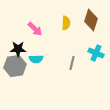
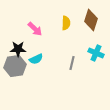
cyan semicircle: rotated 24 degrees counterclockwise
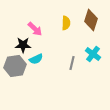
black star: moved 5 px right, 4 px up
cyan cross: moved 3 px left, 1 px down; rotated 14 degrees clockwise
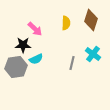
gray hexagon: moved 1 px right, 1 px down
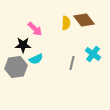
brown diamond: moved 7 px left; rotated 55 degrees counterclockwise
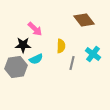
yellow semicircle: moved 5 px left, 23 px down
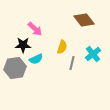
yellow semicircle: moved 1 px right, 1 px down; rotated 16 degrees clockwise
cyan cross: rotated 14 degrees clockwise
gray hexagon: moved 1 px left, 1 px down
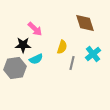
brown diamond: moved 1 px right, 3 px down; rotated 20 degrees clockwise
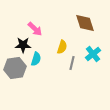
cyan semicircle: rotated 48 degrees counterclockwise
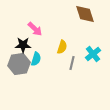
brown diamond: moved 9 px up
gray hexagon: moved 4 px right, 4 px up
